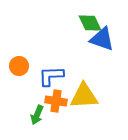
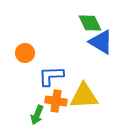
blue triangle: moved 1 px left, 3 px down; rotated 12 degrees clockwise
orange circle: moved 6 px right, 13 px up
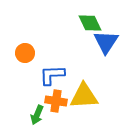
blue triangle: moved 5 px right; rotated 32 degrees clockwise
blue L-shape: moved 1 px right, 1 px up
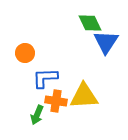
blue L-shape: moved 7 px left, 3 px down
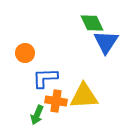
green diamond: moved 2 px right
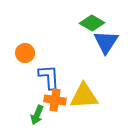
green diamond: rotated 35 degrees counterclockwise
blue L-shape: moved 4 px right, 1 px up; rotated 88 degrees clockwise
orange cross: moved 1 px left, 1 px up
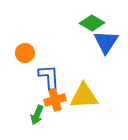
orange cross: rotated 25 degrees counterclockwise
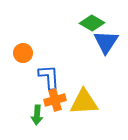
orange circle: moved 2 px left
yellow triangle: moved 6 px down
green arrow: rotated 18 degrees counterclockwise
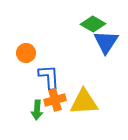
green diamond: moved 1 px right, 1 px down
orange circle: moved 3 px right
green arrow: moved 5 px up
